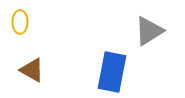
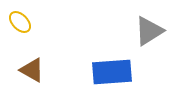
yellow ellipse: rotated 45 degrees counterclockwise
blue rectangle: rotated 75 degrees clockwise
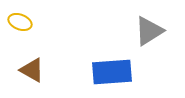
yellow ellipse: rotated 25 degrees counterclockwise
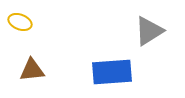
brown triangle: rotated 36 degrees counterclockwise
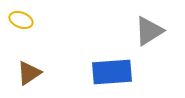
yellow ellipse: moved 1 px right, 2 px up
brown triangle: moved 3 px left, 3 px down; rotated 28 degrees counterclockwise
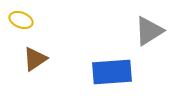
brown triangle: moved 6 px right, 14 px up
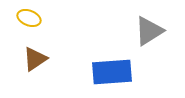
yellow ellipse: moved 8 px right, 2 px up
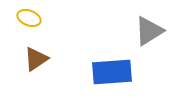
brown triangle: moved 1 px right
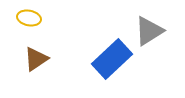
yellow ellipse: rotated 10 degrees counterclockwise
blue rectangle: moved 13 px up; rotated 39 degrees counterclockwise
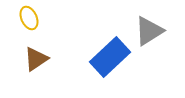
yellow ellipse: rotated 55 degrees clockwise
blue rectangle: moved 2 px left, 2 px up
